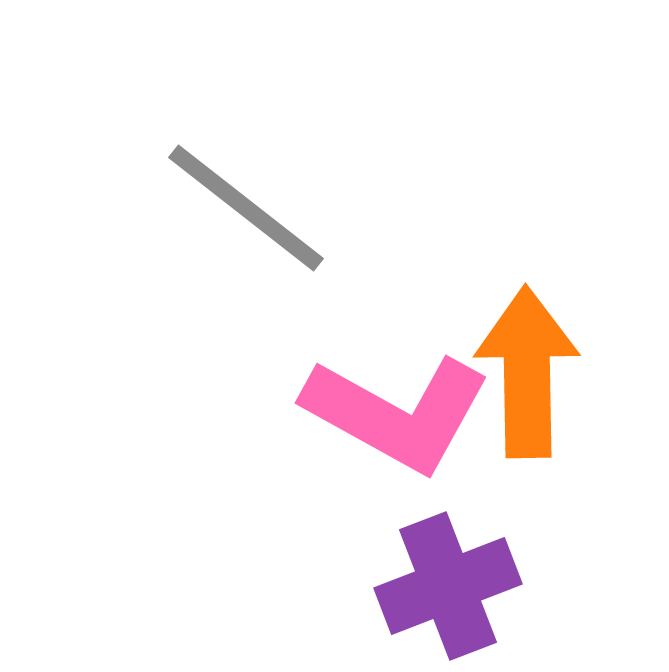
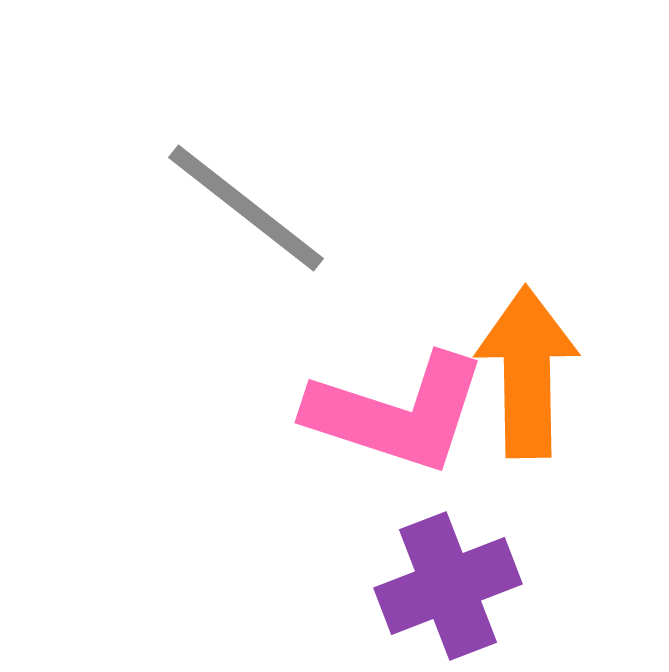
pink L-shape: rotated 11 degrees counterclockwise
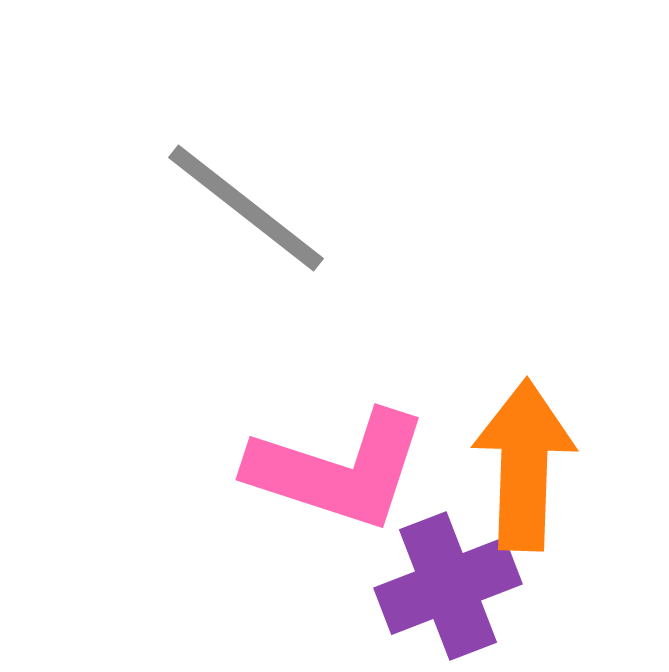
orange arrow: moved 3 px left, 93 px down; rotated 3 degrees clockwise
pink L-shape: moved 59 px left, 57 px down
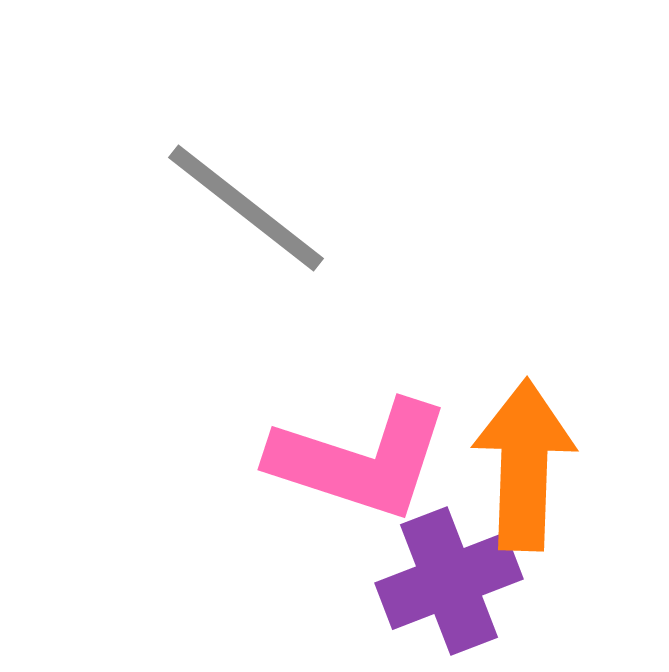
pink L-shape: moved 22 px right, 10 px up
purple cross: moved 1 px right, 5 px up
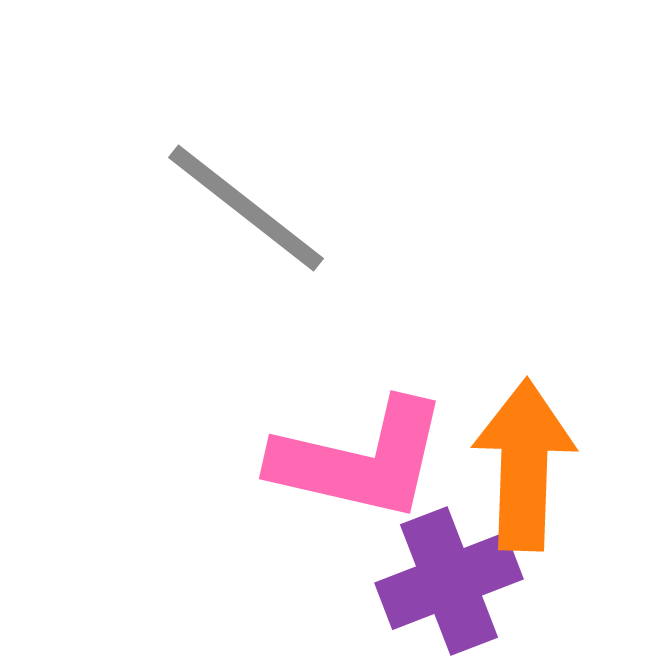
pink L-shape: rotated 5 degrees counterclockwise
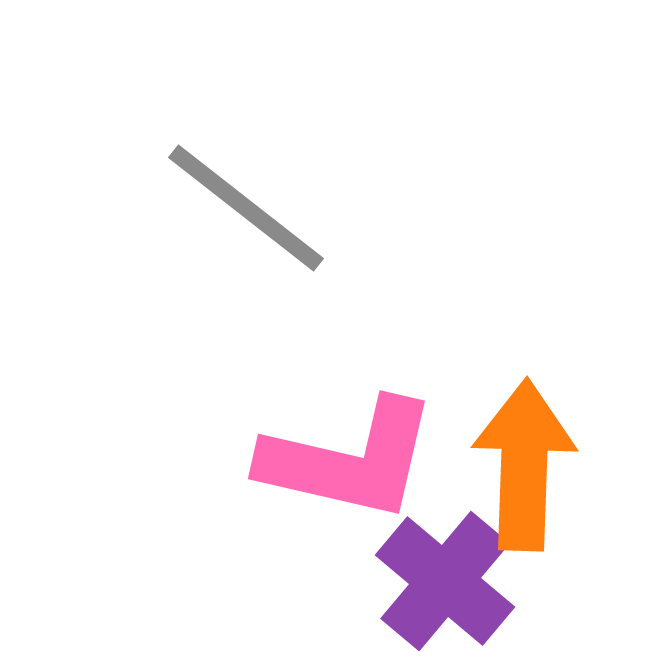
pink L-shape: moved 11 px left
purple cross: moved 4 px left; rotated 29 degrees counterclockwise
